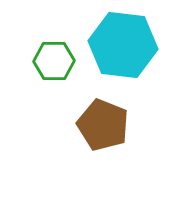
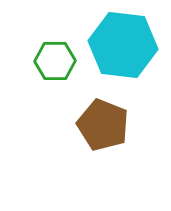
green hexagon: moved 1 px right
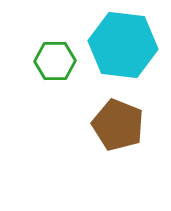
brown pentagon: moved 15 px right
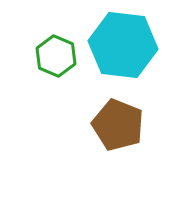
green hexagon: moved 1 px right, 5 px up; rotated 24 degrees clockwise
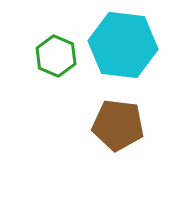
brown pentagon: rotated 15 degrees counterclockwise
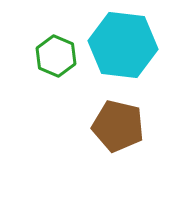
brown pentagon: moved 1 px down; rotated 6 degrees clockwise
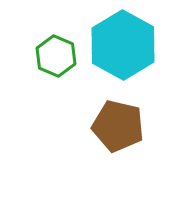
cyan hexagon: rotated 22 degrees clockwise
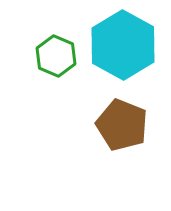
brown pentagon: moved 4 px right, 1 px up; rotated 9 degrees clockwise
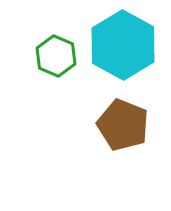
brown pentagon: moved 1 px right
